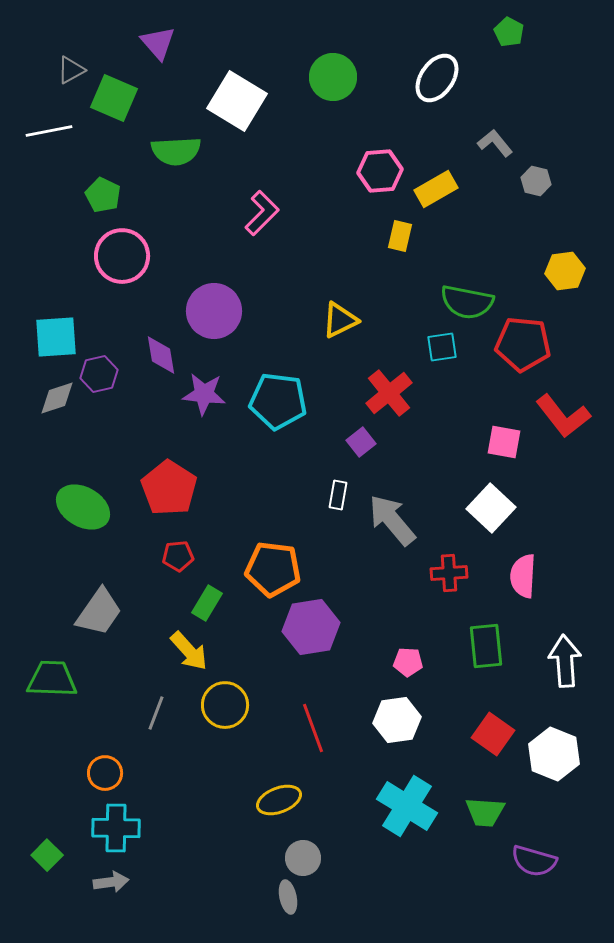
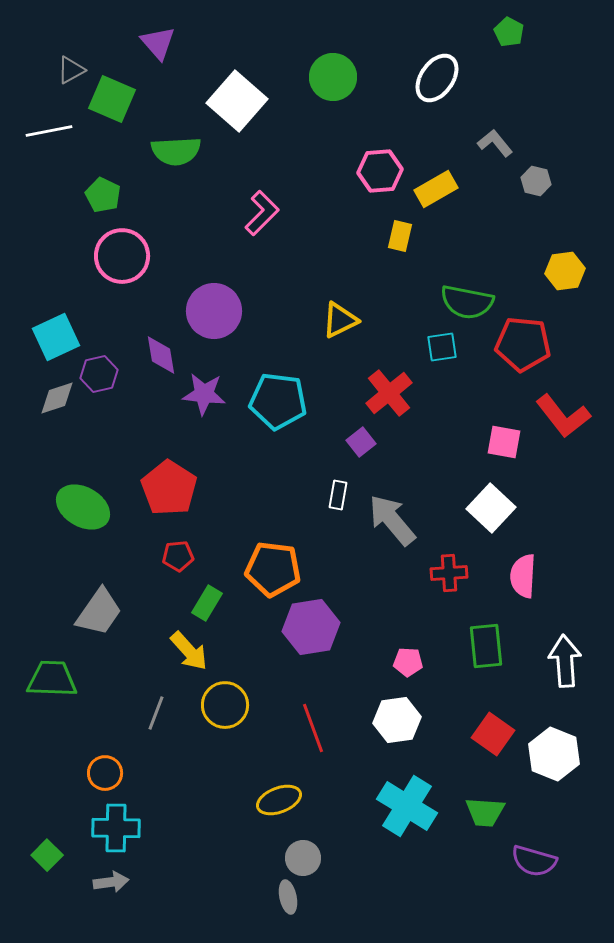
green square at (114, 98): moved 2 px left, 1 px down
white square at (237, 101): rotated 10 degrees clockwise
cyan square at (56, 337): rotated 21 degrees counterclockwise
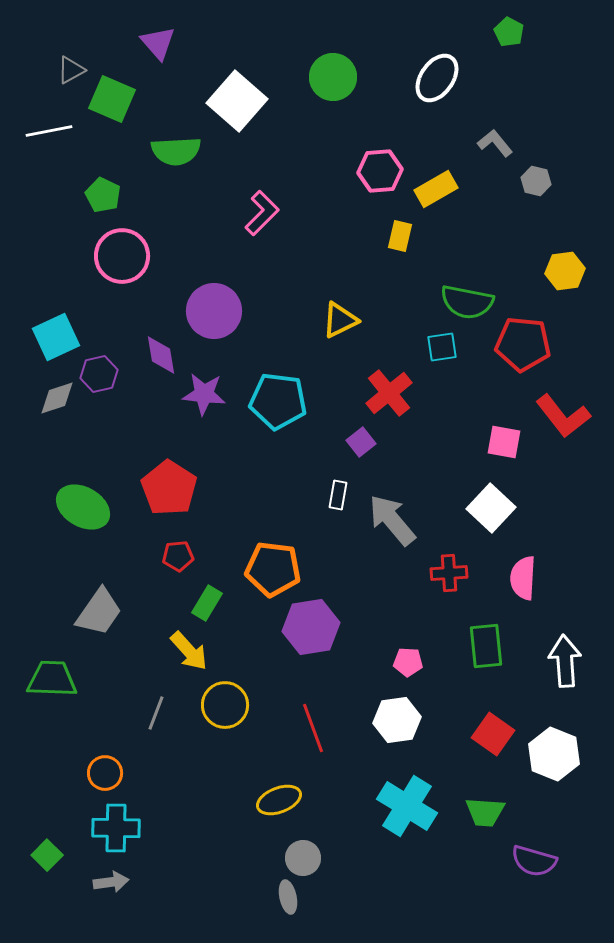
pink semicircle at (523, 576): moved 2 px down
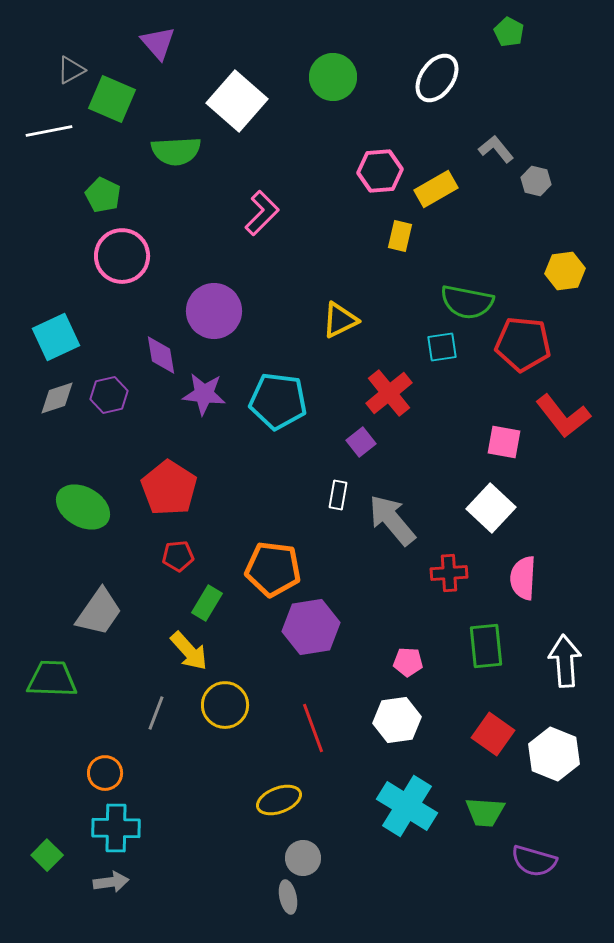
gray L-shape at (495, 143): moved 1 px right, 6 px down
purple hexagon at (99, 374): moved 10 px right, 21 px down
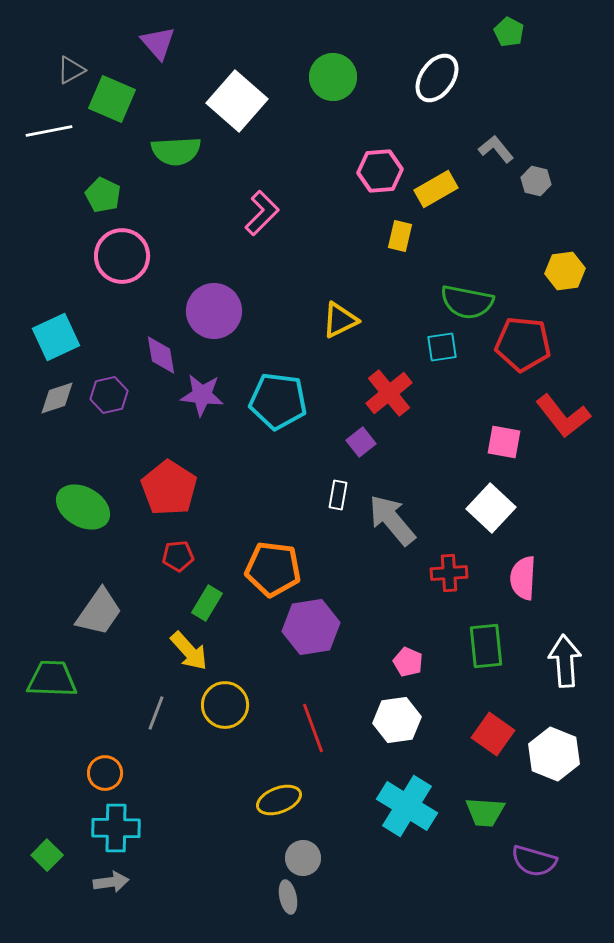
purple star at (204, 394): moved 2 px left, 1 px down
pink pentagon at (408, 662): rotated 20 degrees clockwise
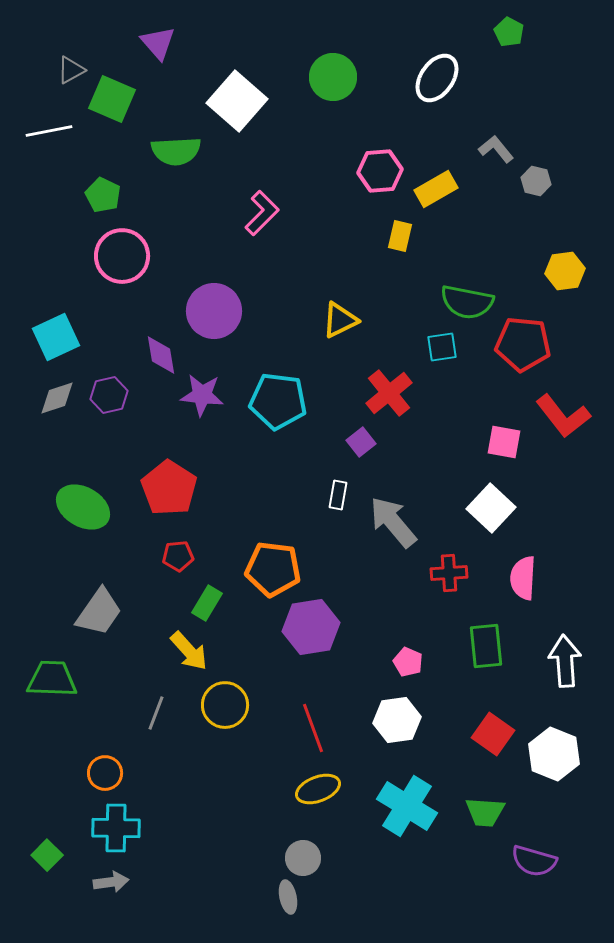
gray arrow at (392, 520): moved 1 px right, 2 px down
yellow ellipse at (279, 800): moved 39 px right, 11 px up
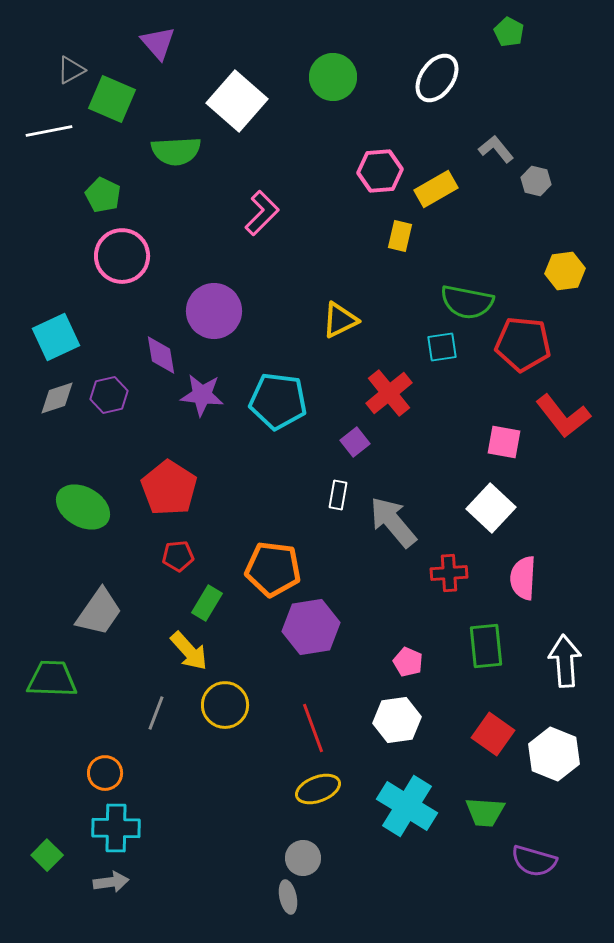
purple square at (361, 442): moved 6 px left
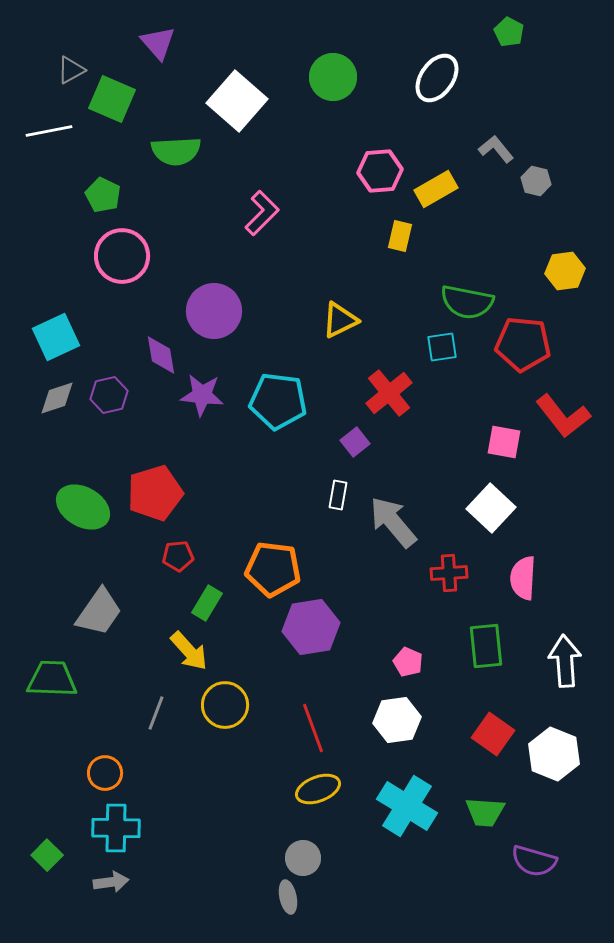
red pentagon at (169, 488): moved 14 px left, 5 px down; rotated 22 degrees clockwise
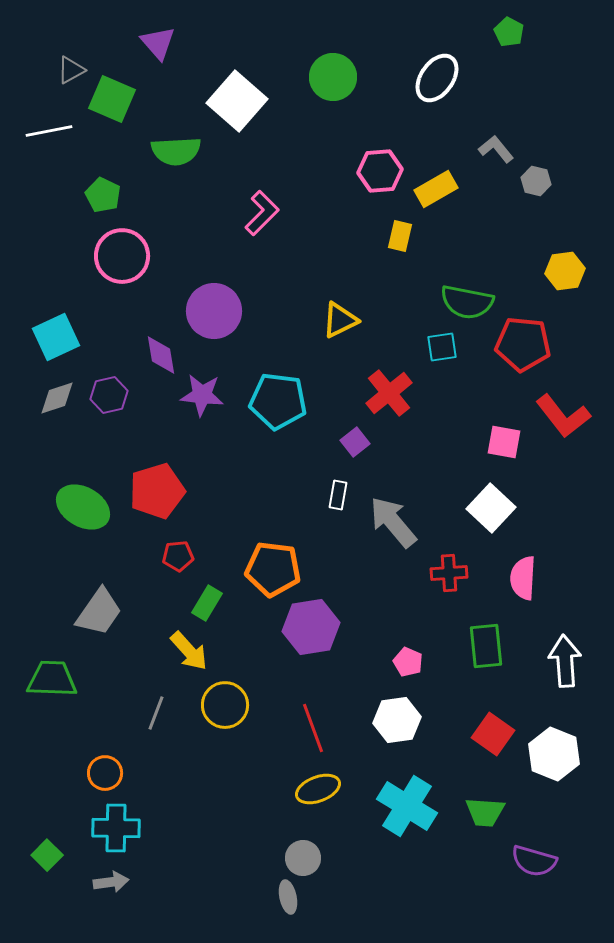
red pentagon at (155, 493): moved 2 px right, 2 px up
